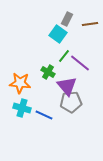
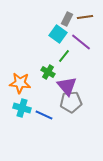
brown line: moved 5 px left, 7 px up
purple line: moved 1 px right, 21 px up
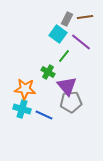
orange star: moved 5 px right, 6 px down
cyan cross: moved 1 px down
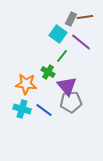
gray rectangle: moved 4 px right
green line: moved 2 px left
orange star: moved 1 px right, 5 px up
blue line: moved 5 px up; rotated 12 degrees clockwise
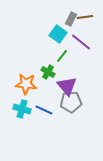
blue line: rotated 12 degrees counterclockwise
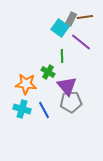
cyan square: moved 2 px right, 6 px up
green line: rotated 40 degrees counterclockwise
blue line: rotated 36 degrees clockwise
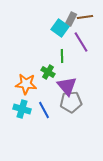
purple line: rotated 20 degrees clockwise
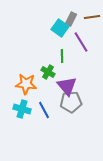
brown line: moved 7 px right
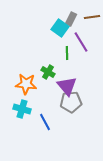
green line: moved 5 px right, 3 px up
blue line: moved 1 px right, 12 px down
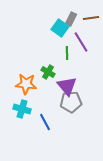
brown line: moved 1 px left, 1 px down
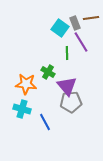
gray rectangle: moved 4 px right, 4 px down; rotated 48 degrees counterclockwise
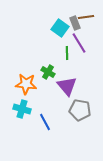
brown line: moved 5 px left, 1 px up
purple line: moved 2 px left, 1 px down
gray pentagon: moved 9 px right, 8 px down; rotated 15 degrees clockwise
